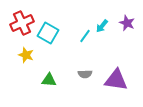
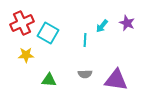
cyan line: moved 4 px down; rotated 32 degrees counterclockwise
yellow star: rotated 21 degrees counterclockwise
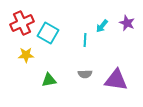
green triangle: rotated 14 degrees counterclockwise
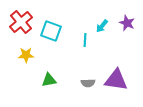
red cross: moved 1 px left, 1 px up; rotated 15 degrees counterclockwise
cyan square: moved 3 px right, 2 px up; rotated 10 degrees counterclockwise
gray semicircle: moved 3 px right, 9 px down
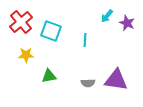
cyan arrow: moved 5 px right, 10 px up
green triangle: moved 4 px up
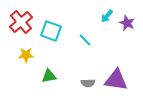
cyan line: rotated 48 degrees counterclockwise
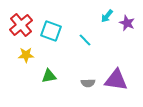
red cross: moved 3 px down
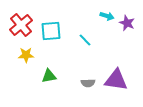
cyan arrow: rotated 112 degrees counterclockwise
cyan square: rotated 25 degrees counterclockwise
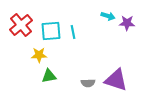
cyan arrow: moved 1 px right
purple star: rotated 21 degrees counterclockwise
cyan line: moved 12 px left, 8 px up; rotated 32 degrees clockwise
yellow star: moved 13 px right
purple triangle: rotated 10 degrees clockwise
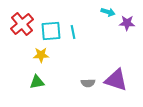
cyan arrow: moved 4 px up
red cross: moved 1 px right, 1 px up
yellow star: moved 2 px right
green triangle: moved 12 px left, 6 px down
